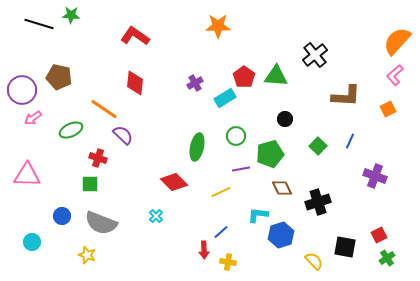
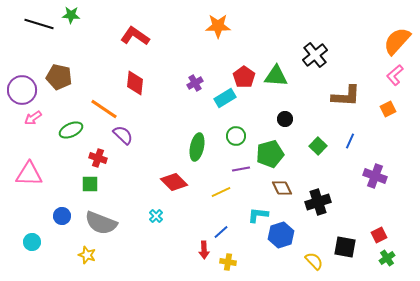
pink triangle at (27, 175): moved 2 px right, 1 px up
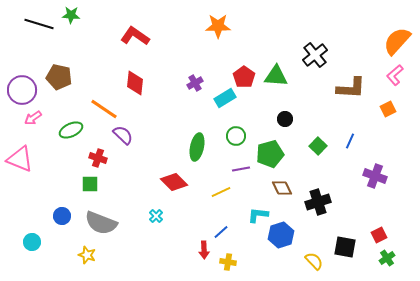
brown L-shape at (346, 96): moved 5 px right, 8 px up
pink triangle at (29, 174): moved 9 px left, 15 px up; rotated 20 degrees clockwise
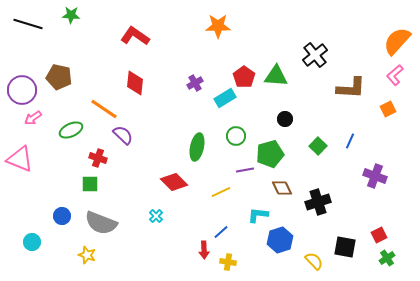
black line at (39, 24): moved 11 px left
purple line at (241, 169): moved 4 px right, 1 px down
blue hexagon at (281, 235): moved 1 px left, 5 px down
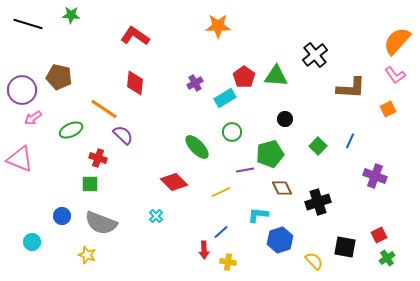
pink L-shape at (395, 75): rotated 85 degrees counterclockwise
green circle at (236, 136): moved 4 px left, 4 px up
green ellipse at (197, 147): rotated 56 degrees counterclockwise
